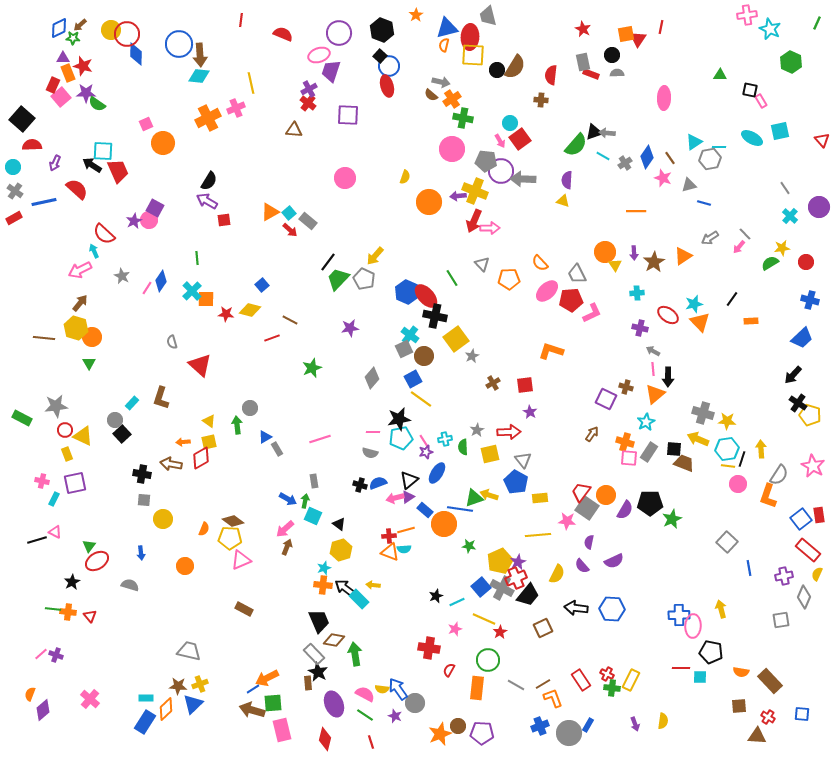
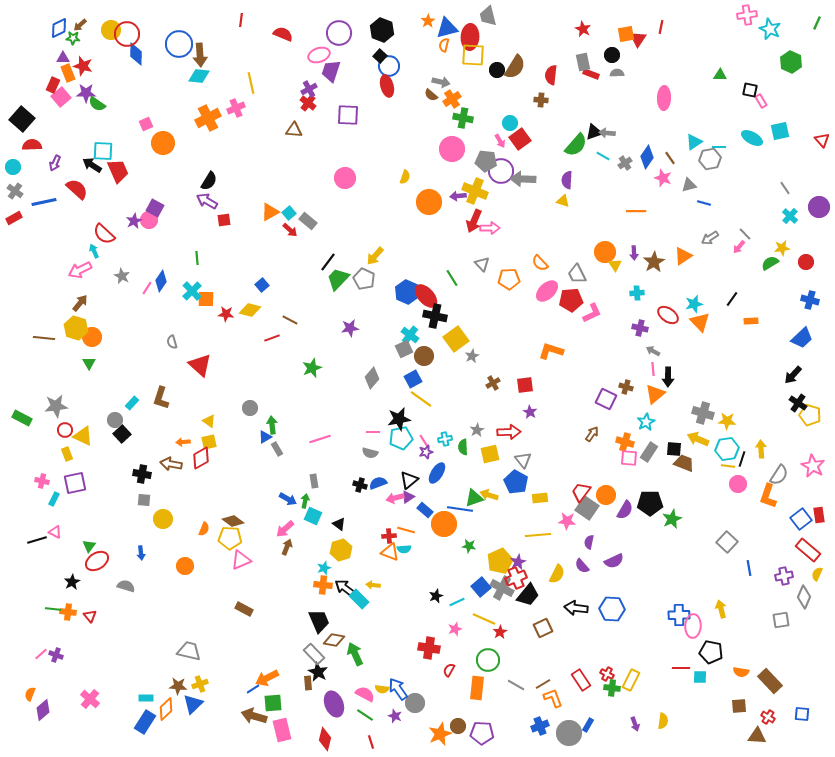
orange star at (416, 15): moved 12 px right, 6 px down
green arrow at (237, 425): moved 35 px right
orange line at (406, 530): rotated 30 degrees clockwise
gray semicircle at (130, 585): moved 4 px left, 1 px down
green arrow at (355, 654): rotated 15 degrees counterclockwise
brown arrow at (252, 710): moved 2 px right, 6 px down
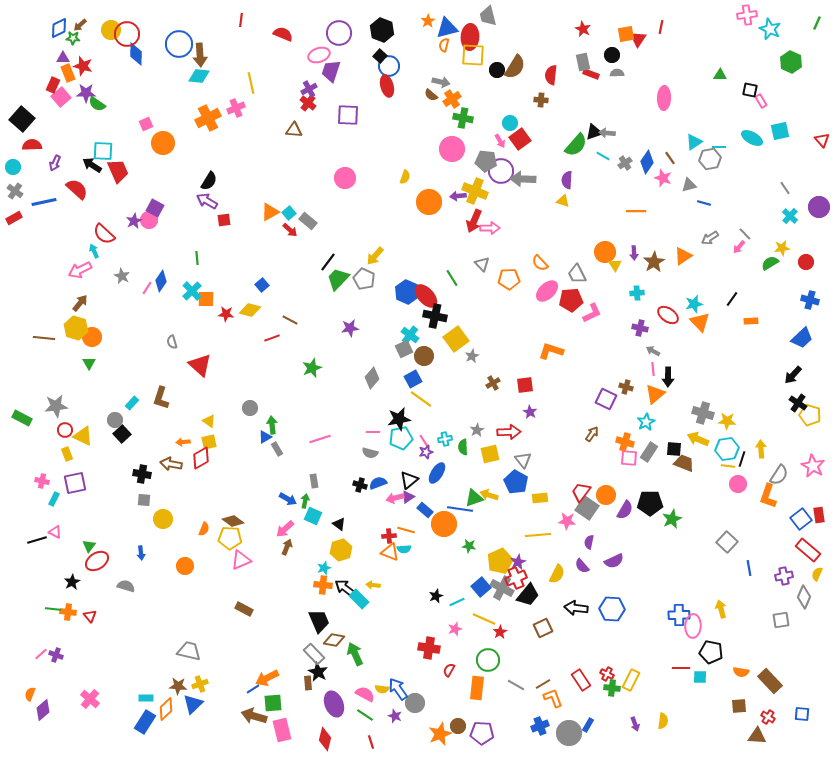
blue diamond at (647, 157): moved 5 px down
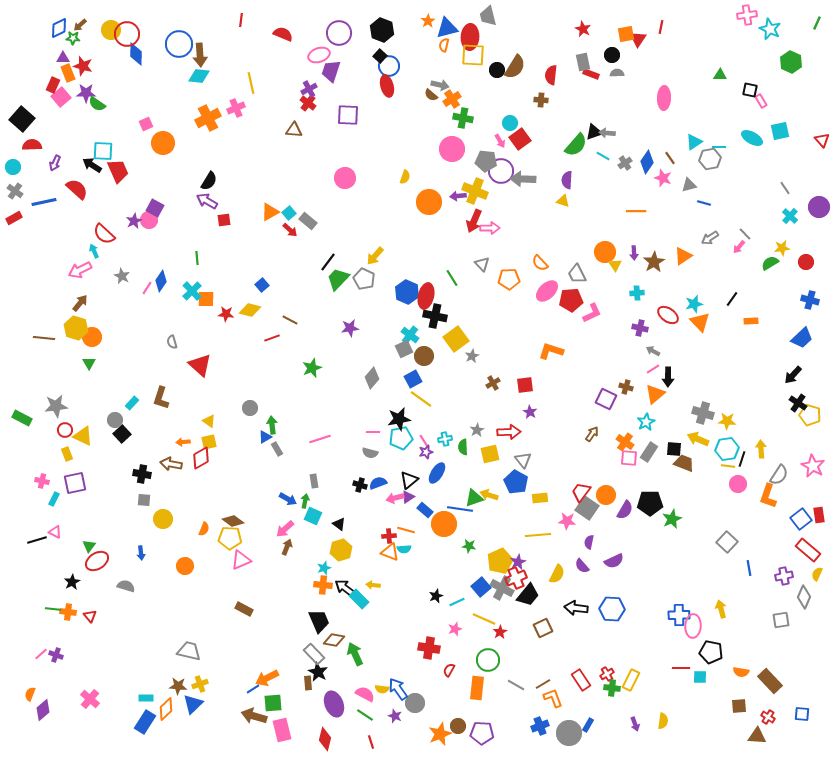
gray arrow at (441, 82): moved 1 px left, 3 px down
red ellipse at (426, 296): rotated 55 degrees clockwise
pink line at (653, 369): rotated 64 degrees clockwise
orange cross at (625, 442): rotated 18 degrees clockwise
red cross at (607, 674): rotated 32 degrees clockwise
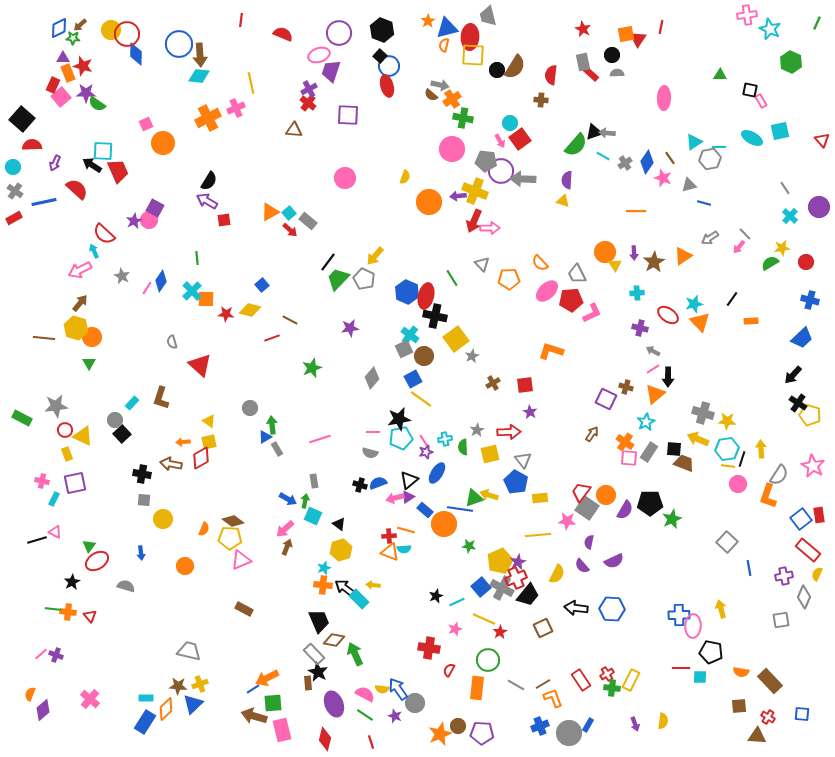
red rectangle at (591, 74): rotated 21 degrees clockwise
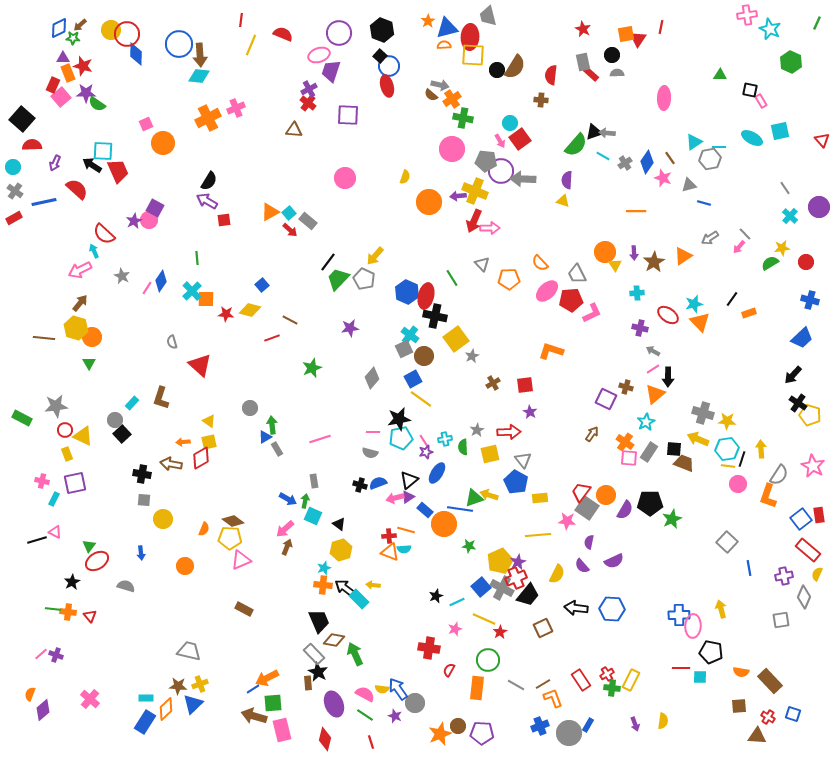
orange semicircle at (444, 45): rotated 72 degrees clockwise
yellow line at (251, 83): moved 38 px up; rotated 35 degrees clockwise
orange rectangle at (751, 321): moved 2 px left, 8 px up; rotated 16 degrees counterclockwise
blue square at (802, 714): moved 9 px left; rotated 14 degrees clockwise
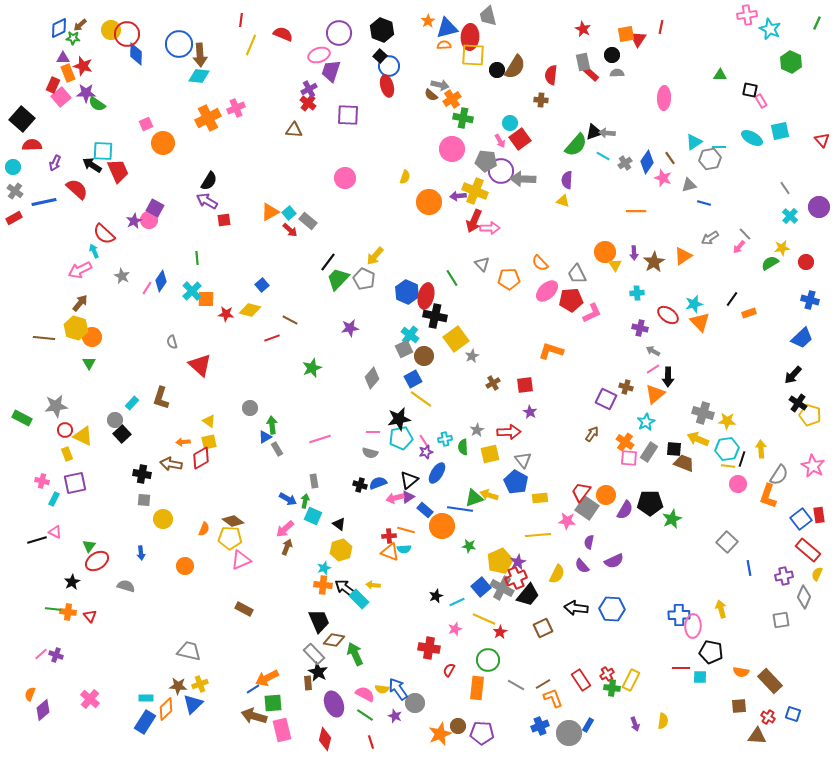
orange circle at (444, 524): moved 2 px left, 2 px down
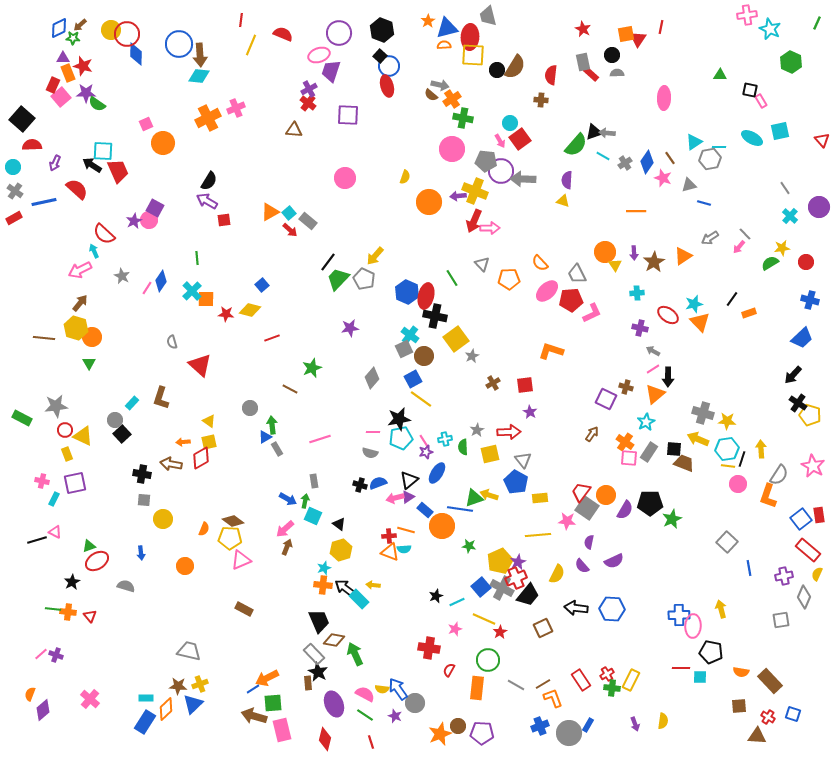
brown line at (290, 320): moved 69 px down
green triangle at (89, 546): rotated 32 degrees clockwise
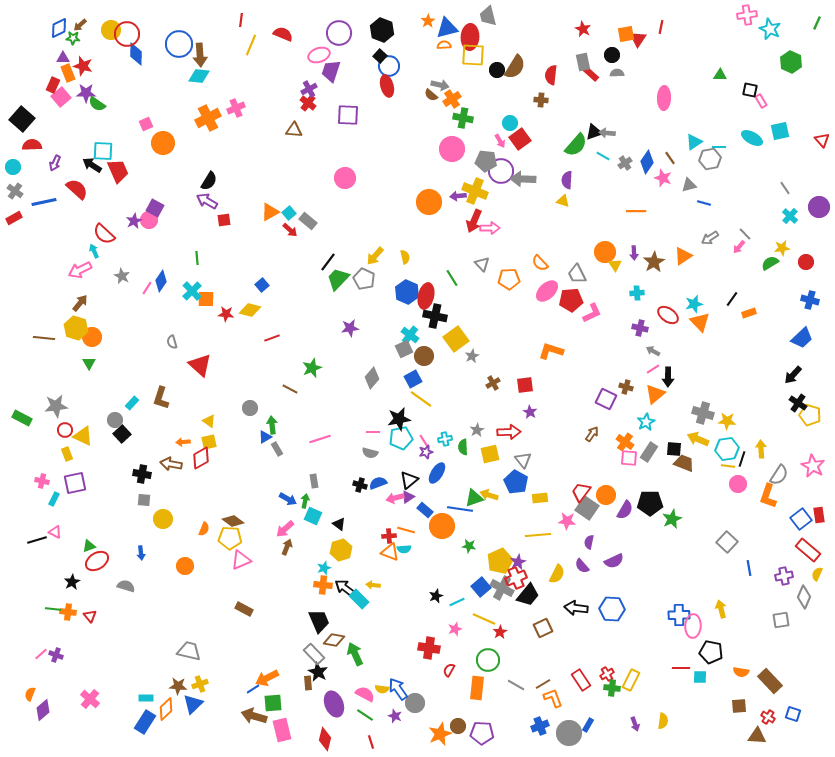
yellow semicircle at (405, 177): moved 80 px down; rotated 32 degrees counterclockwise
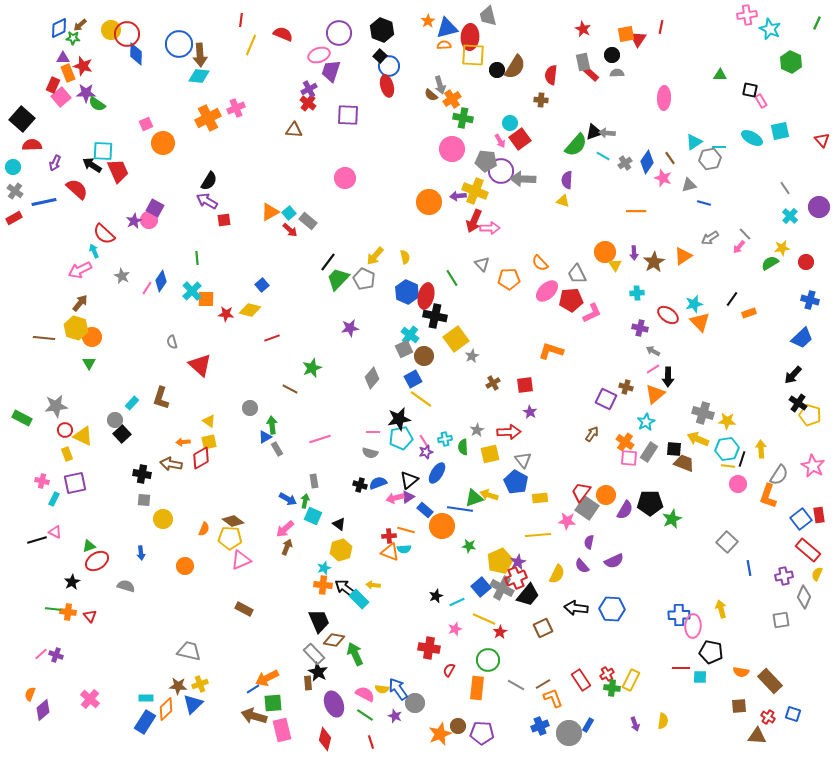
gray arrow at (440, 85): rotated 60 degrees clockwise
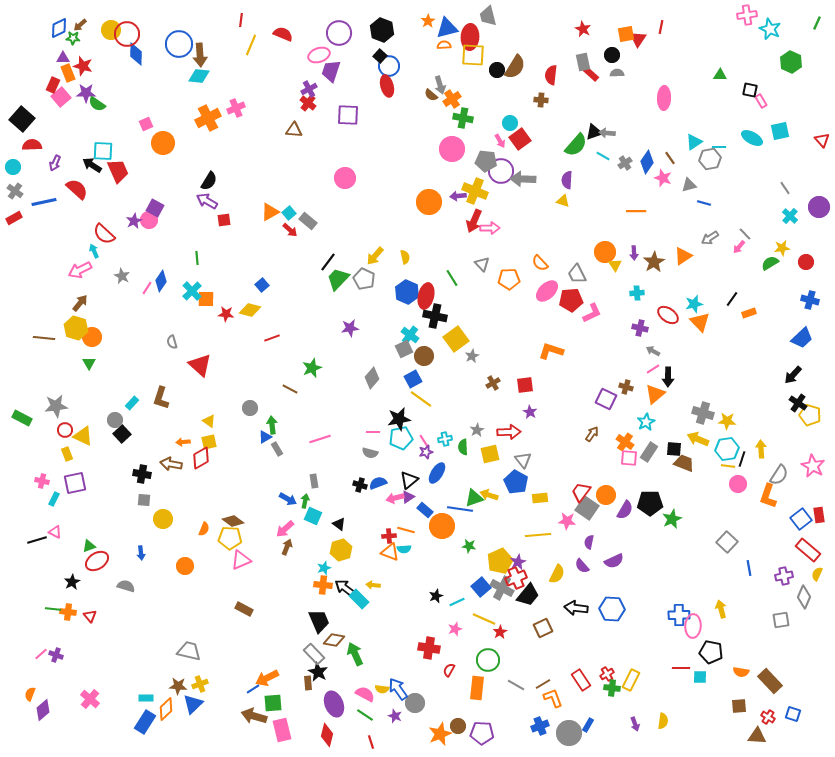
red diamond at (325, 739): moved 2 px right, 4 px up
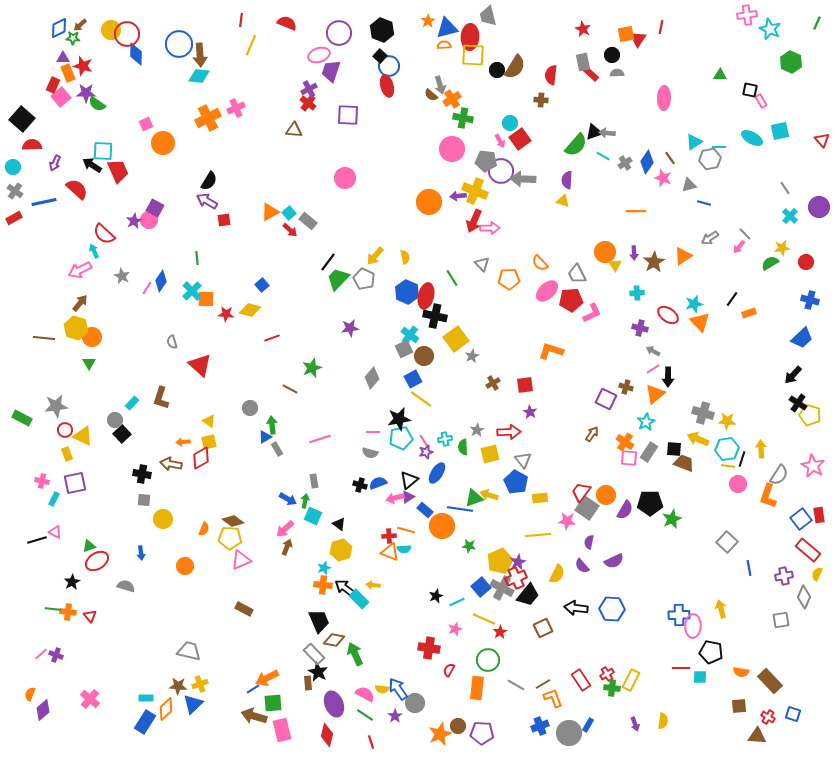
red semicircle at (283, 34): moved 4 px right, 11 px up
purple star at (395, 716): rotated 16 degrees clockwise
